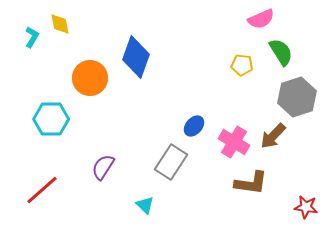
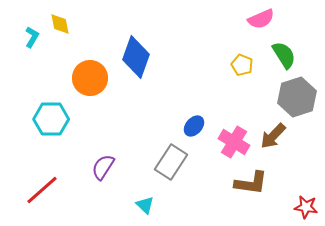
green semicircle: moved 3 px right, 3 px down
yellow pentagon: rotated 15 degrees clockwise
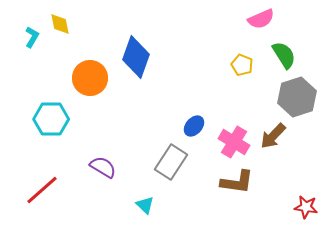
purple semicircle: rotated 88 degrees clockwise
brown L-shape: moved 14 px left, 1 px up
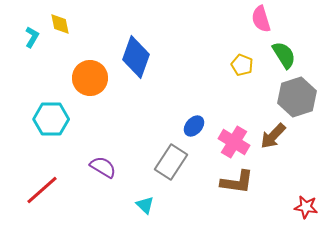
pink semicircle: rotated 96 degrees clockwise
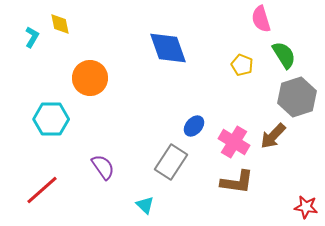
blue diamond: moved 32 px right, 9 px up; rotated 39 degrees counterclockwise
purple semicircle: rotated 24 degrees clockwise
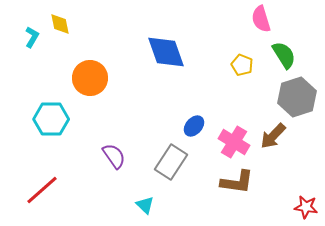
blue diamond: moved 2 px left, 4 px down
purple semicircle: moved 11 px right, 11 px up
